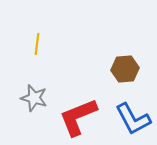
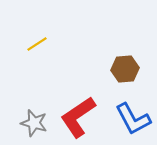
yellow line: rotated 50 degrees clockwise
gray star: moved 25 px down
red L-shape: rotated 12 degrees counterclockwise
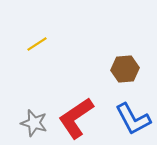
red L-shape: moved 2 px left, 1 px down
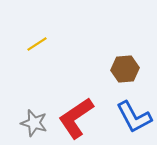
blue L-shape: moved 1 px right, 2 px up
